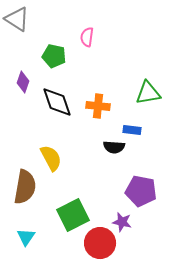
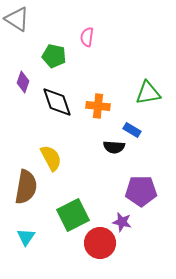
blue rectangle: rotated 24 degrees clockwise
brown semicircle: moved 1 px right
purple pentagon: rotated 12 degrees counterclockwise
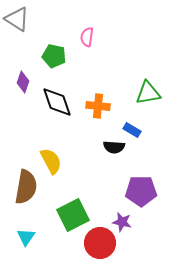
yellow semicircle: moved 3 px down
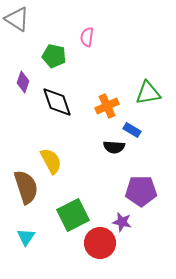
orange cross: moved 9 px right; rotated 30 degrees counterclockwise
brown semicircle: rotated 28 degrees counterclockwise
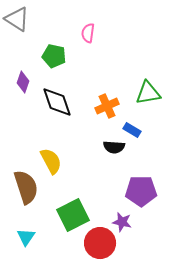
pink semicircle: moved 1 px right, 4 px up
